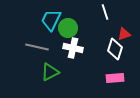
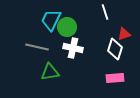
green circle: moved 1 px left, 1 px up
green triangle: rotated 18 degrees clockwise
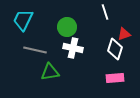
cyan trapezoid: moved 28 px left
gray line: moved 2 px left, 3 px down
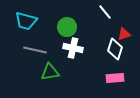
white line: rotated 21 degrees counterclockwise
cyan trapezoid: moved 3 px right, 1 px down; rotated 100 degrees counterclockwise
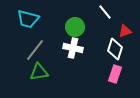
cyan trapezoid: moved 2 px right, 2 px up
green circle: moved 8 px right
red triangle: moved 1 px right, 3 px up
gray line: rotated 65 degrees counterclockwise
green triangle: moved 11 px left
pink rectangle: moved 4 px up; rotated 66 degrees counterclockwise
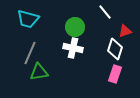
gray line: moved 5 px left, 3 px down; rotated 15 degrees counterclockwise
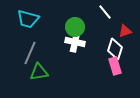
white cross: moved 2 px right, 6 px up
pink rectangle: moved 8 px up; rotated 36 degrees counterclockwise
